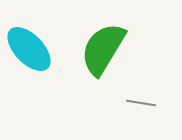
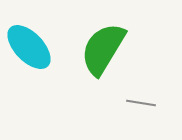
cyan ellipse: moved 2 px up
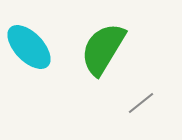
gray line: rotated 48 degrees counterclockwise
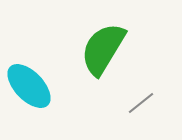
cyan ellipse: moved 39 px down
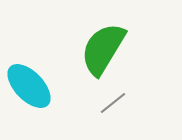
gray line: moved 28 px left
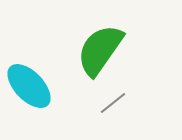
green semicircle: moved 3 px left, 1 px down; rotated 4 degrees clockwise
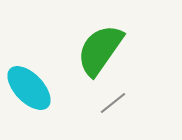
cyan ellipse: moved 2 px down
